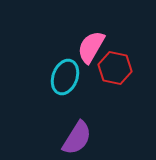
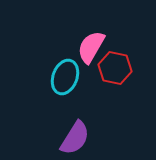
purple semicircle: moved 2 px left
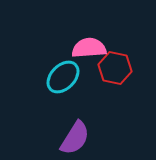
pink semicircle: moved 2 px left, 1 px down; rotated 56 degrees clockwise
cyan ellipse: moved 2 px left; rotated 24 degrees clockwise
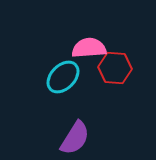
red hexagon: rotated 8 degrees counterclockwise
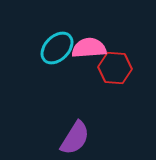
cyan ellipse: moved 6 px left, 29 px up
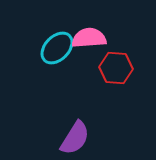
pink semicircle: moved 10 px up
red hexagon: moved 1 px right
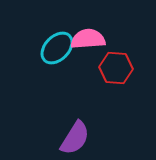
pink semicircle: moved 1 px left, 1 px down
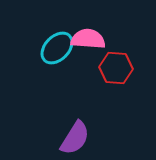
pink semicircle: rotated 8 degrees clockwise
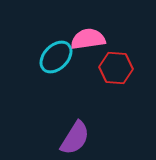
pink semicircle: rotated 12 degrees counterclockwise
cyan ellipse: moved 1 px left, 9 px down
